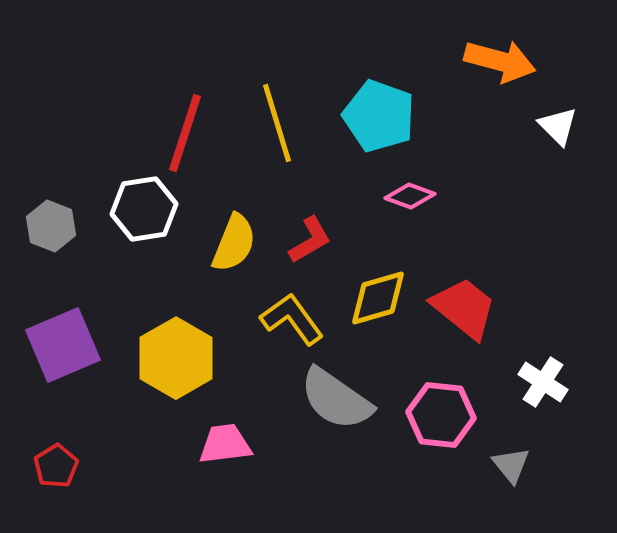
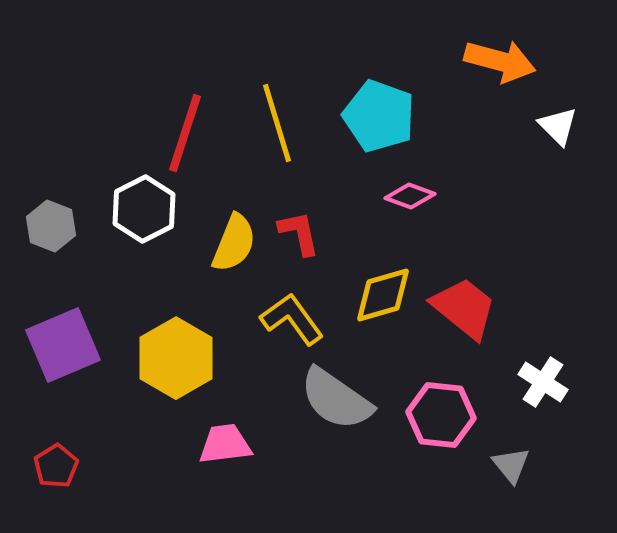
white hexagon: rotated 18 degrees counterclockwise
red L-shape: moved 11 px left, 7 px up; rotated 72 degrees counterclockwise
yellow diamond: moved 5 px right, 3 px up
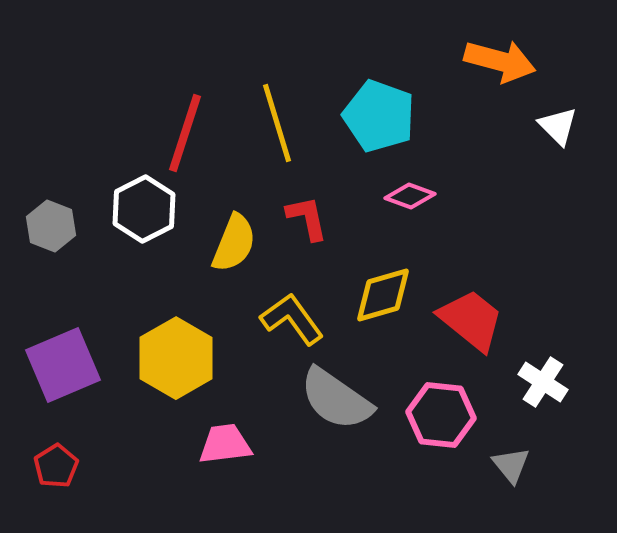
red L-shape: moved 8 px right, 15 px up
red trapezoid: moved 7 px right, 12 px down
purple square: moved 20 px down
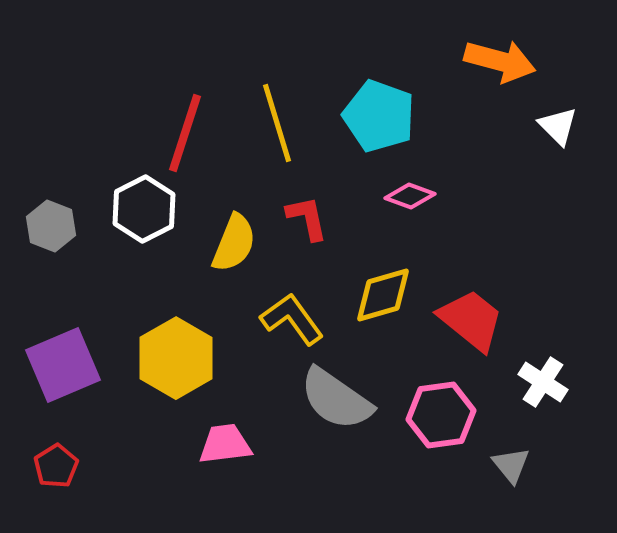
pink hexagon: rotated 14 degrees counterclockwise
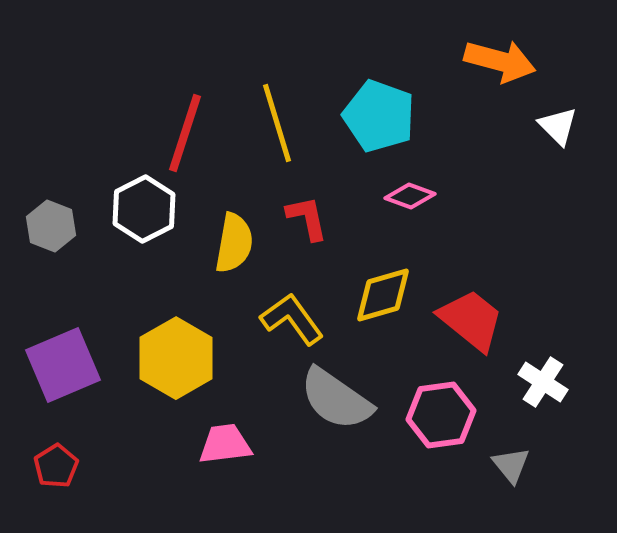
yellow semicircle: rotated 12 degrees counterclockwise
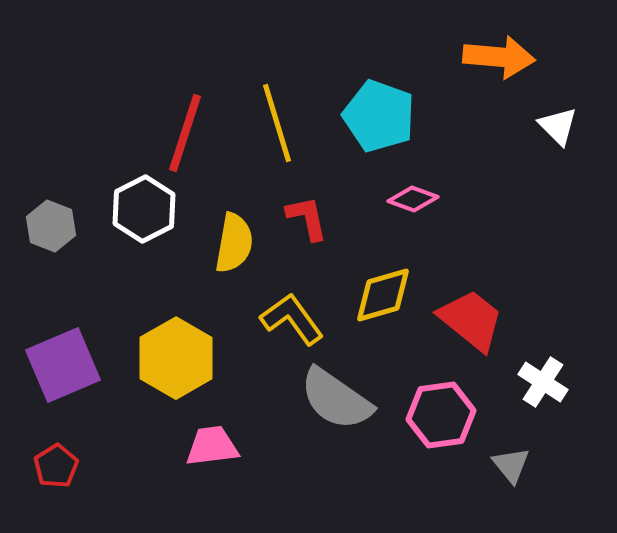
orange arrow: moved 1 px left, 4 px up; rotated 10 degrees counterclockwise
pink diamond: moved 3 px right, 3 px down
pink trapezoid: moved 13 px left, 2 px down
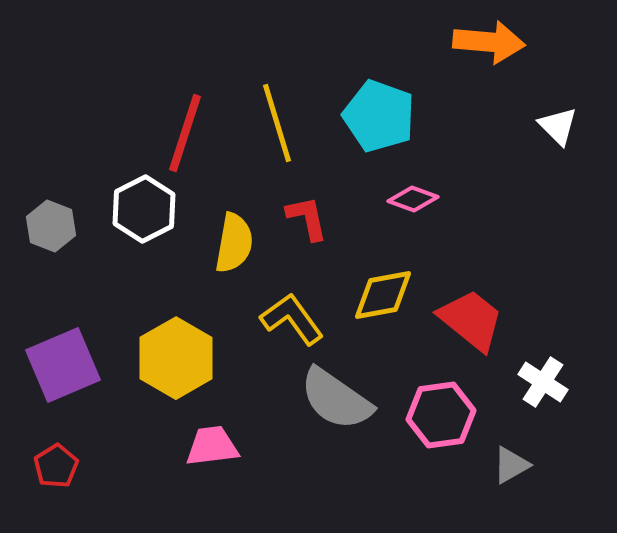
orange arrow: moved 10 px left, 15 px up
yellow diamond: rotated 6 degrees clockwise
gray triangle: rotated 39 degrees clockwise
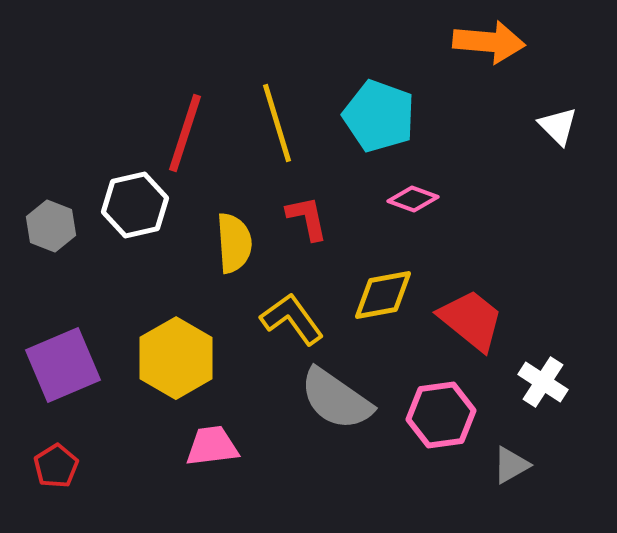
white hexagon: moved 9 px left, 4 px up; rotated 14 degrees clockwise
yellow semicircle: rotated 14 degrees counterclockwise
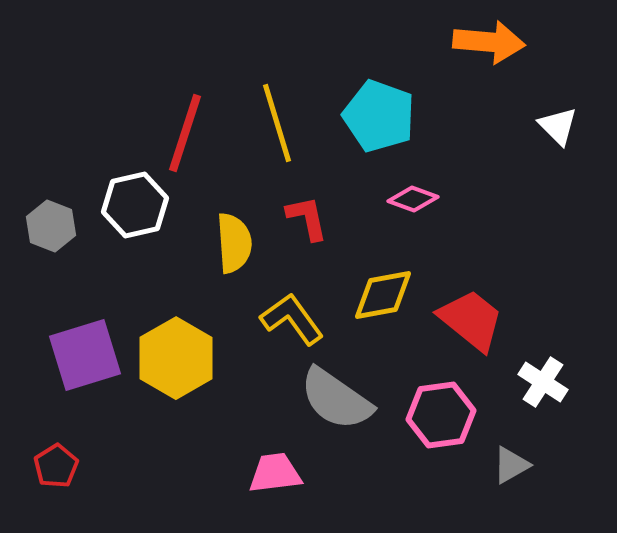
purple square: moved 22 px right, 10 px up; rotated 6 degrees clockwise
pink trapezoid: moved 63 px right, 27 px down
